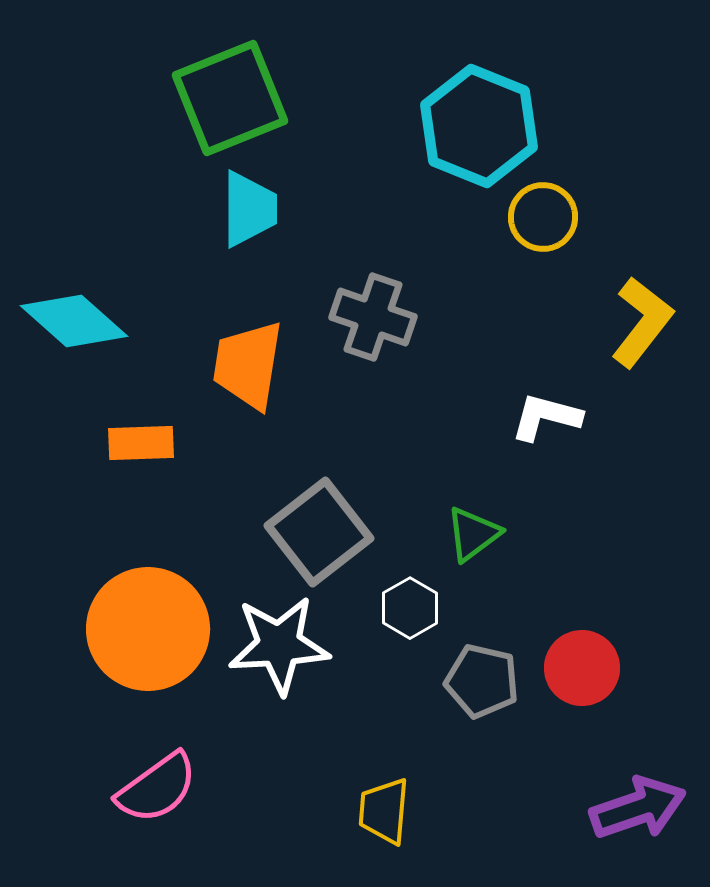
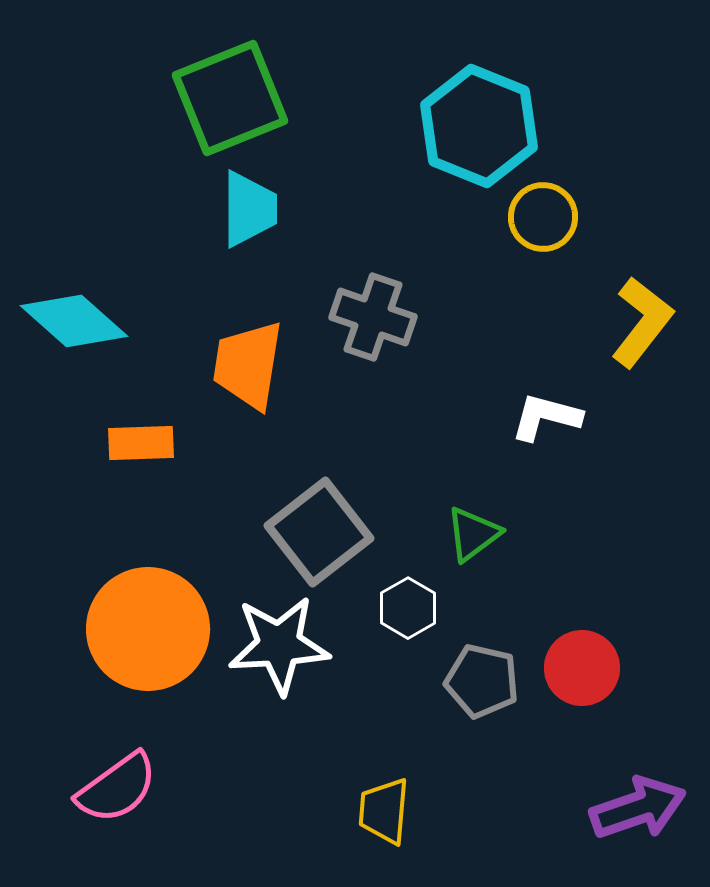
white hexagon: moved 2 px left
pink semicircle: moved 40 px left
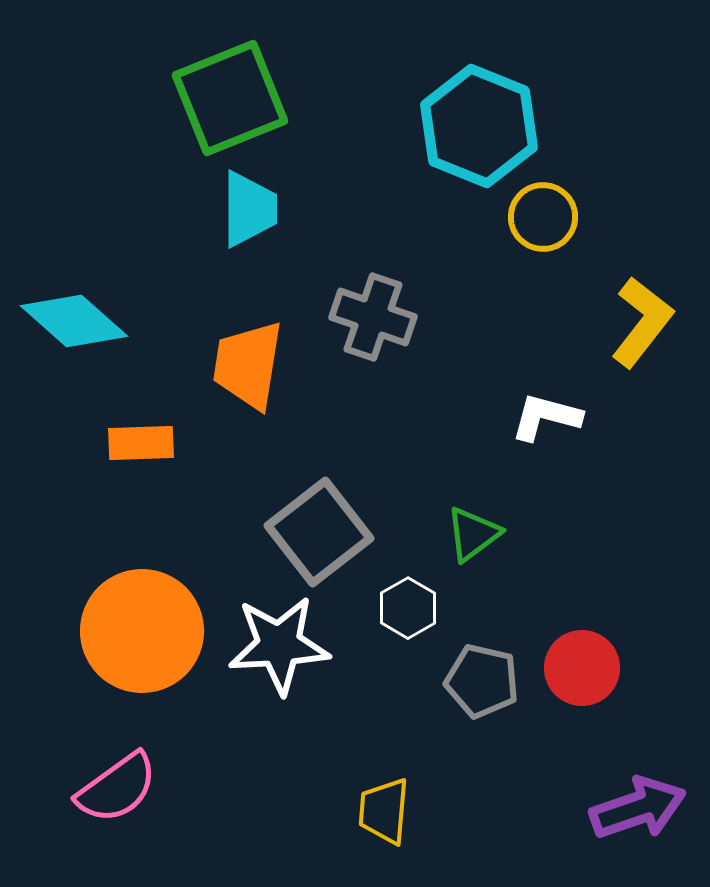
orange circle: moved 6 px left, 2 px down
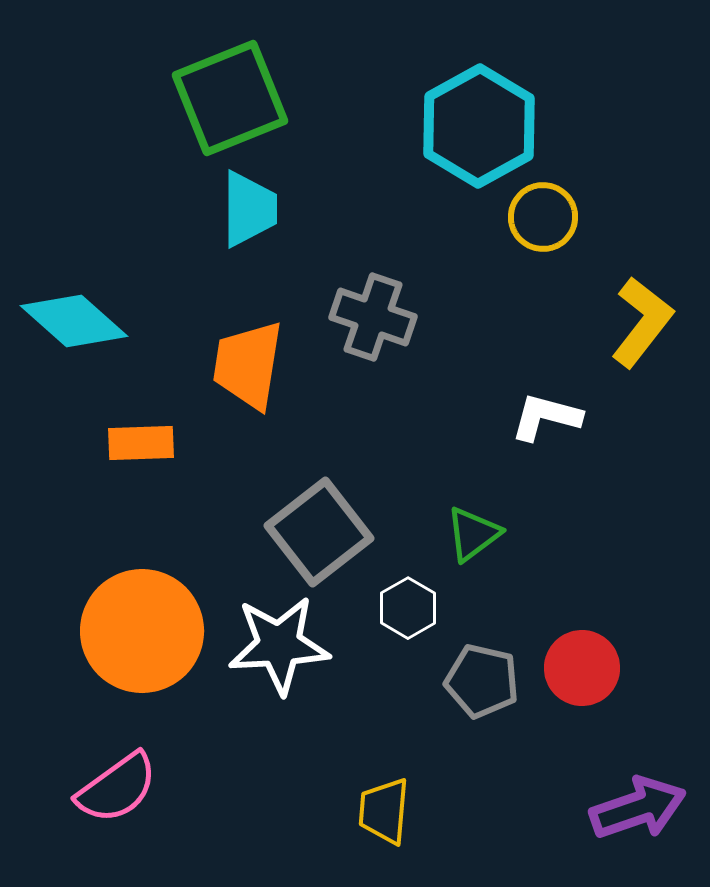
cyan hexagon: rotated 9 degrees clockwise
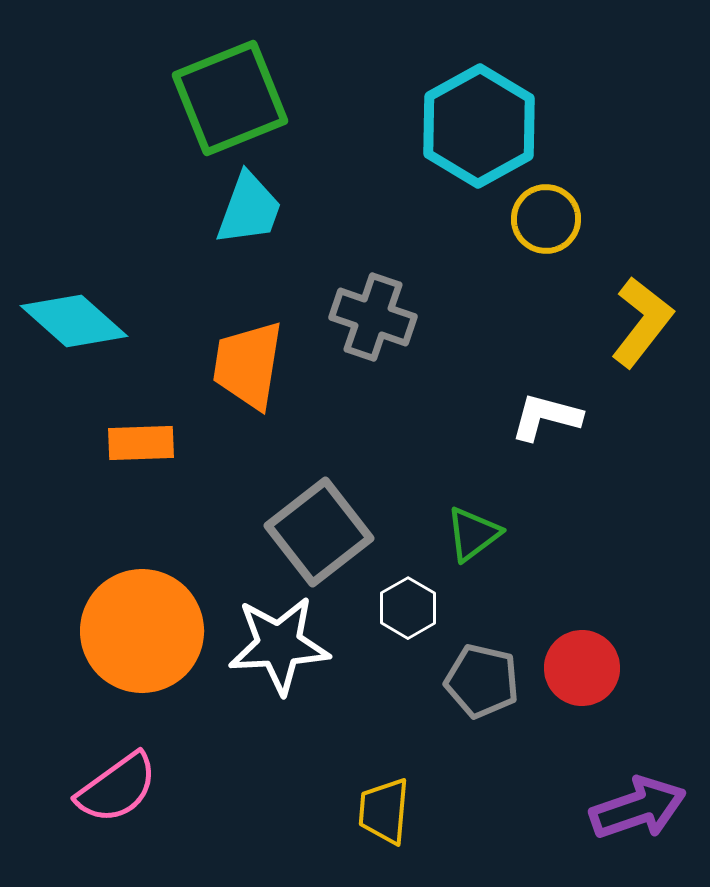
cyan trapezoid: rotated 20 degrees clockwise
yellow circle: moved 3 px right, 2 px down
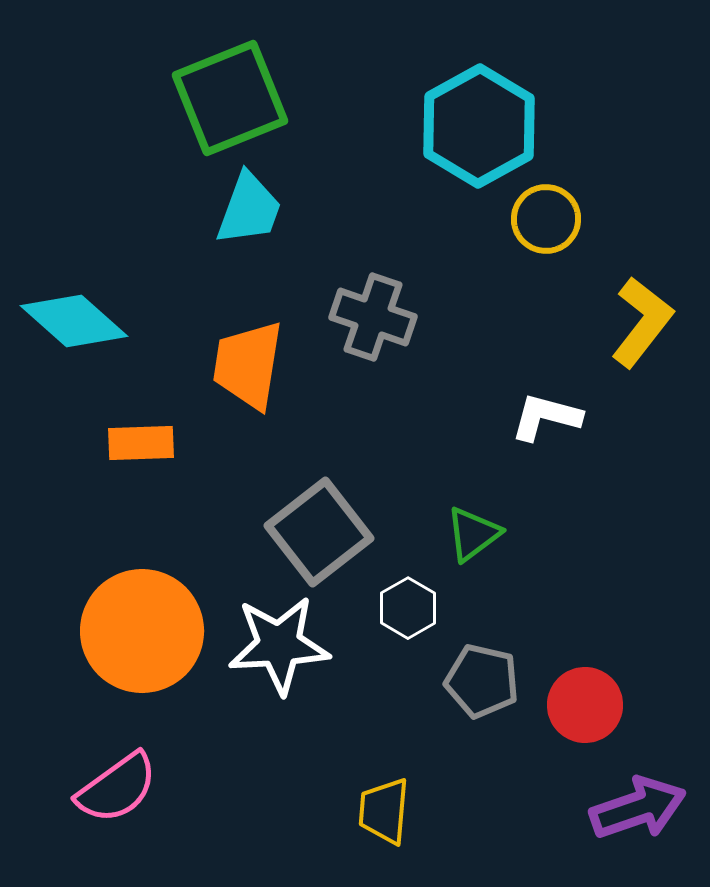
red circle: moved 3 px right, 37 px down
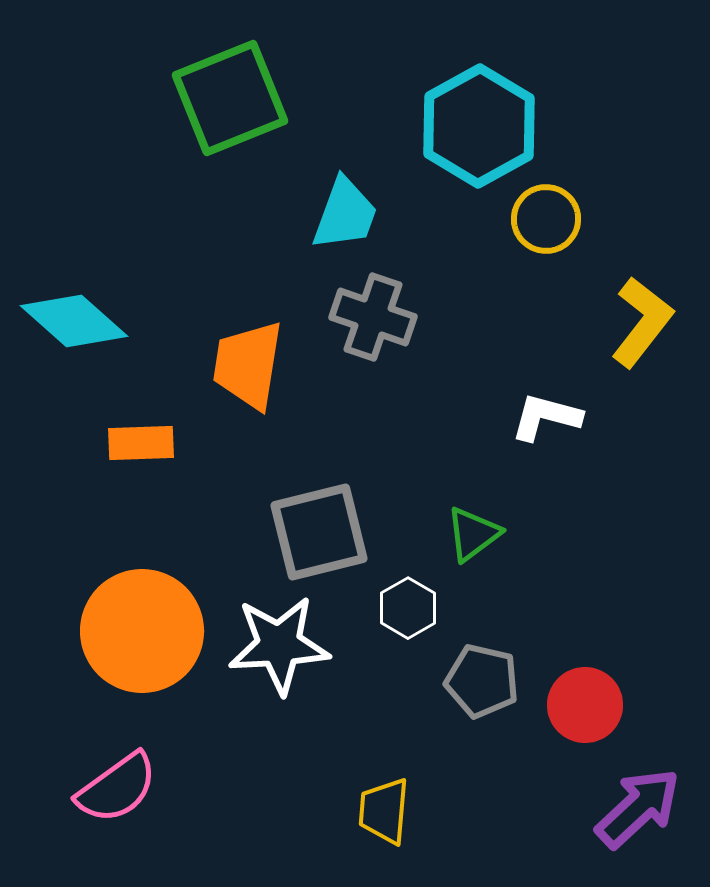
cyan trapezoid: moved 96 px right, 5 px down
gray square: rotated 24 degrees clockwise
purple arrow: rotated 24 degrees counterclockwise
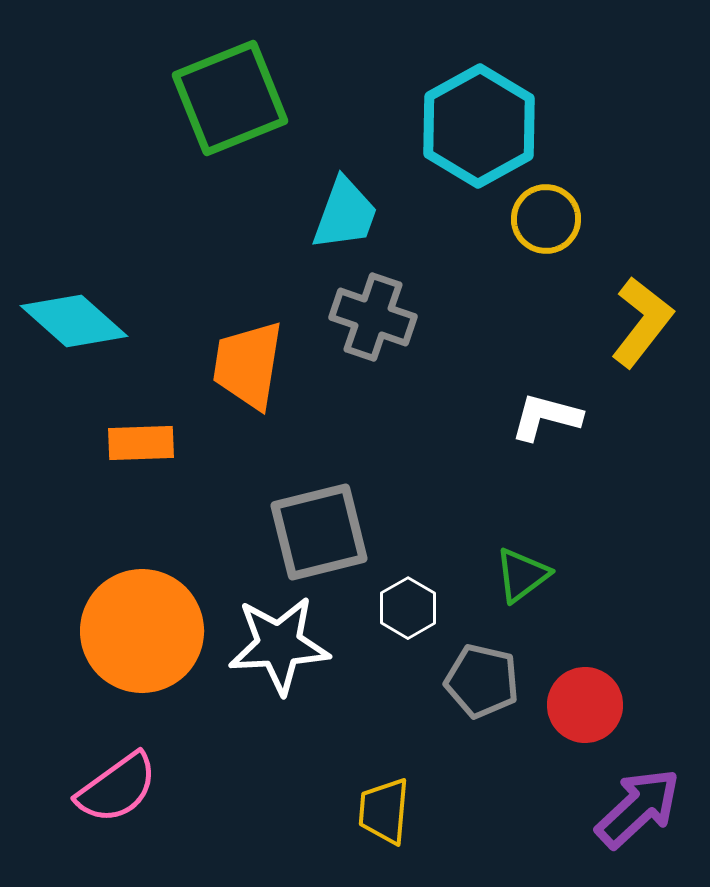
green triangle: moved 49 px right, 41 px down
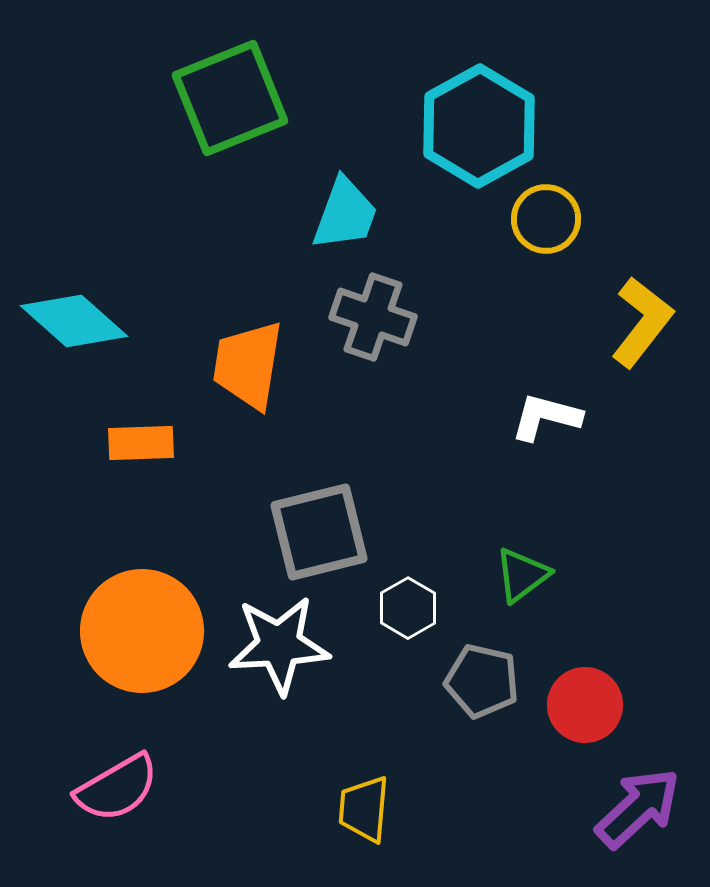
pink semicircle: rotated 6 degrees clockwise
yellow trapezoid: moved 20 px left, 2 px up
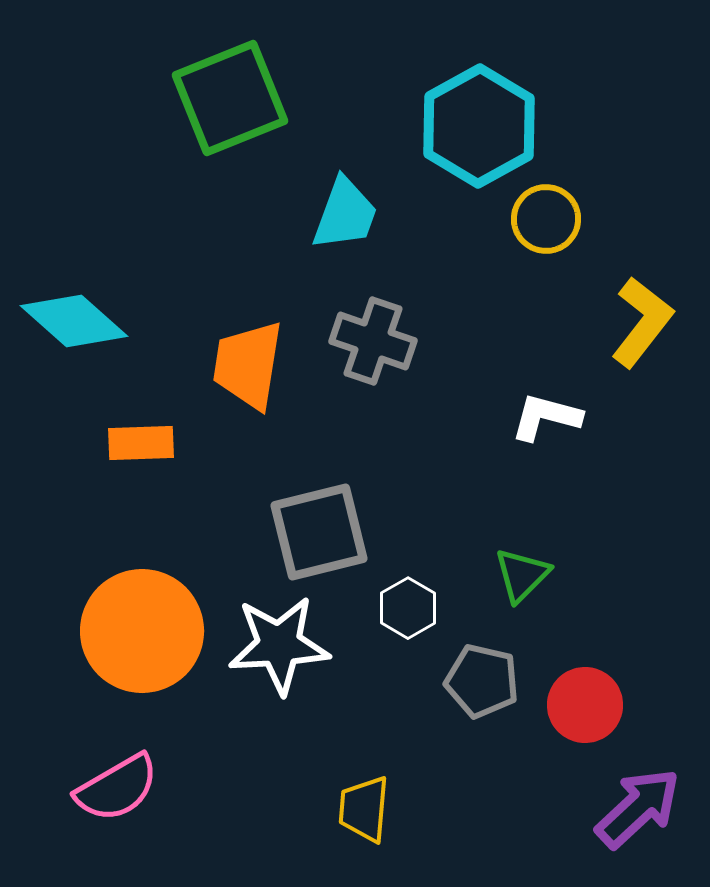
gray cross: moved 24 px down
green triangle: rotated 8 degrees counterclockwise
